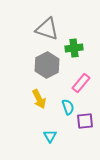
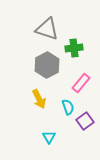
purple square: rotated 30 degrees counterclockwise
cyan triangle: moved 1 px left, 1 px down
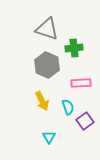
gray hexagon: rotated 10 degrees counterclockwise
pink rectangle: rotated 48 degrees clockwise
yellow arrow: moved 3 px right, 2 px down
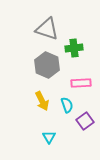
cyan semicircle: moved 1 px left, 2 px up
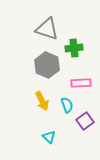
cyan triangle: rotated 16 degrees counterclockwise
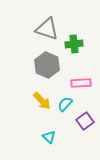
green cross: moved 4 px up
yellow arrow: rotated 18 degrees counterclockwise
cyan semicircle: moved 2 px left, 1 px up; rotated 119 degrees counterclockwise
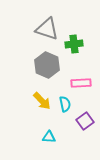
cyan semicircle: rotated 126 degrees clockwise
cyan triangle: rotated 40 degrees counterclockwise
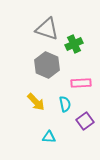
green cross: rotated 18 degrees counterclockwise
yellow arrow: moved 6 px left, 1 px down
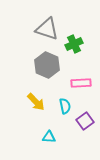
cyan semicircle: moved 2 px down
